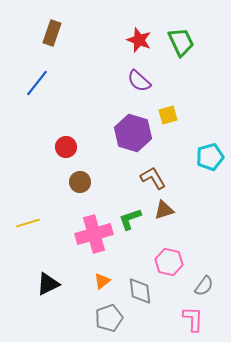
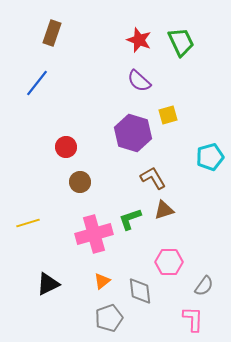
pink hexagon: rotated 12 degrees counterclockwise
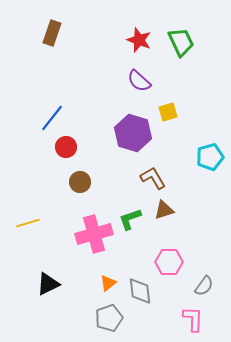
blue line: moved 15 px right, 35 px down
yellow square: moved 3 px up
orange triangle: moved 6 px right, 2 px down
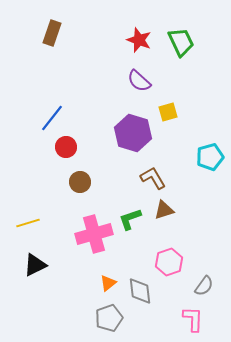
pink hexagon: rotated 20 degrees counterclockwise
black triangle: moved 13 px left, 19 px up
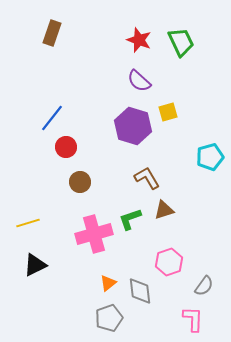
purple hexagon: moved 7 px up
brown L-shape: moved 6 px left
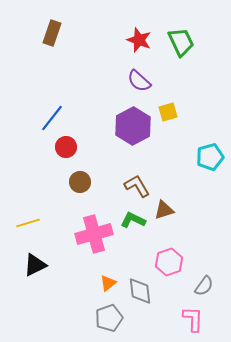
purple hexagon: rotated 15 degrees clockwise
brown L-shape: moved 10 px left, 8 px down
green L-shape: moved 3 px right, 1 px down; rotated 45 degrees clockwise
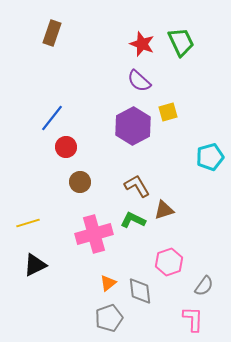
red star: moved 3 px right, 4 px down
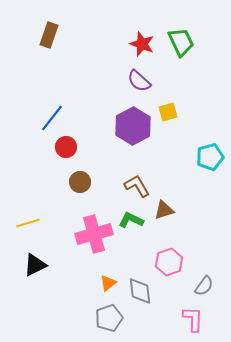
brown rectangle: moved 3 px left, 2 px down
green L-shape: moved 2 px left
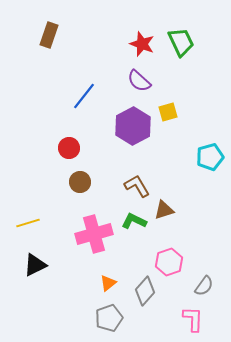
blue line: moved 32 px right, 22 px up
red circle: moved 3 px right, 1 px down
green L-shape: moved 3 px right, 1 px down
gray diamond: moved 5 px right; rotated 48 degrees clockwise
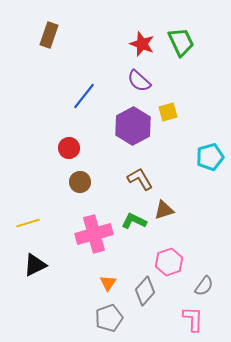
brown L-shape: moved 3 px right, 7 px up
orange triangle: rotated 18 degrees counterclockwise
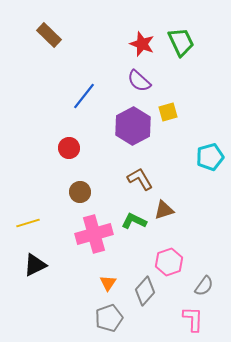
brown rectangle: rotated 65 degrees counterclockwise
brown circle: moved 10 px down
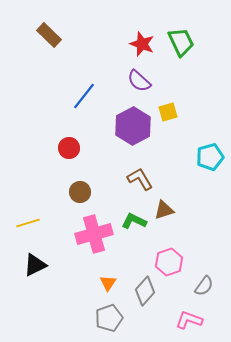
pink L-shape: moved 4 px left, 1 px down; rotated 72 degrees counterclockwise
